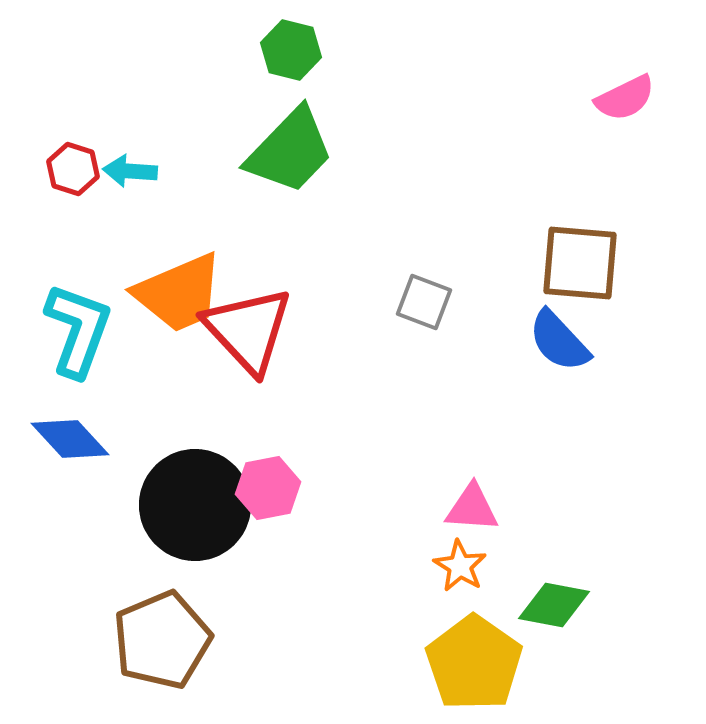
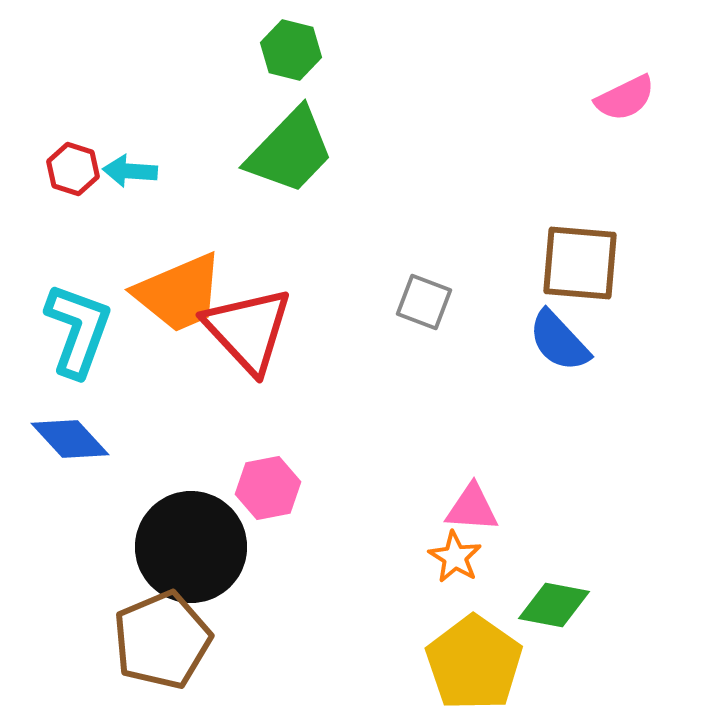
black circle: moved 4 px left, 42 px down
orange star: moved 5 px left, 9 px up
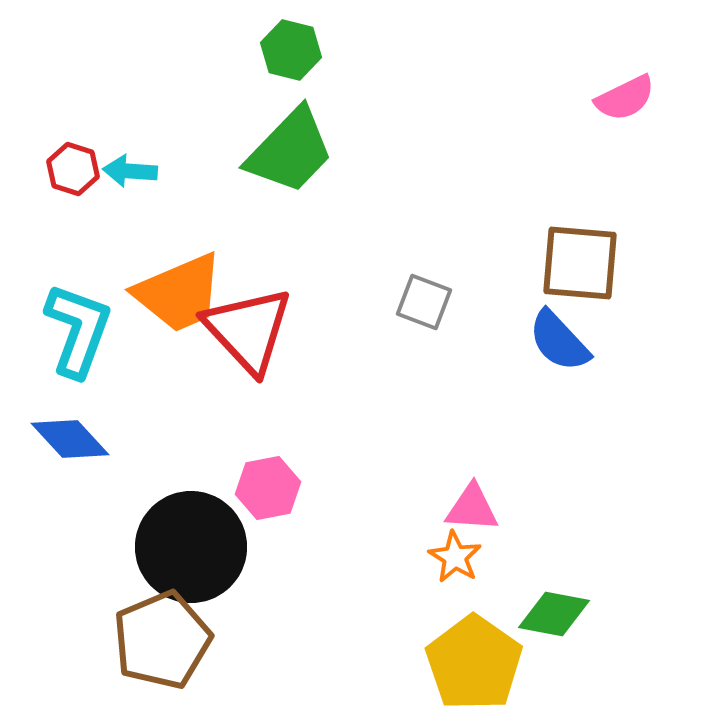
green diamond: moved 9 px down
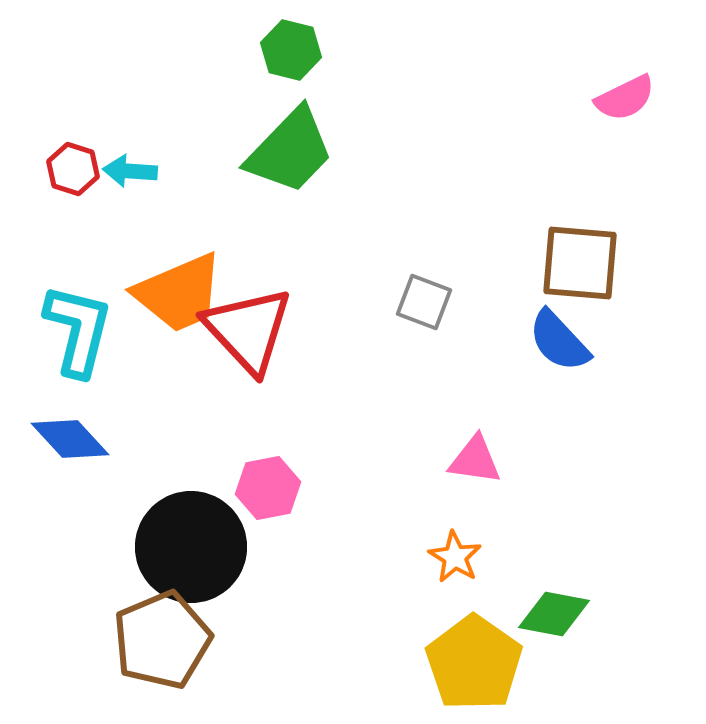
cyan L-shape: rotated 6 degrees counterclockwise
pink triangle: moved 3 px right, 48 px up; rotated 4 degrees clockwise
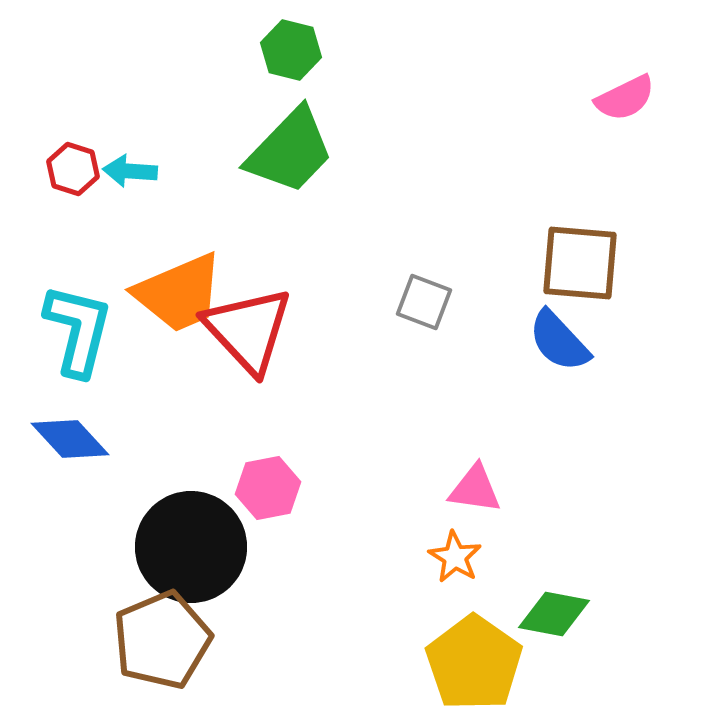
pink triangle: moved 29 px down
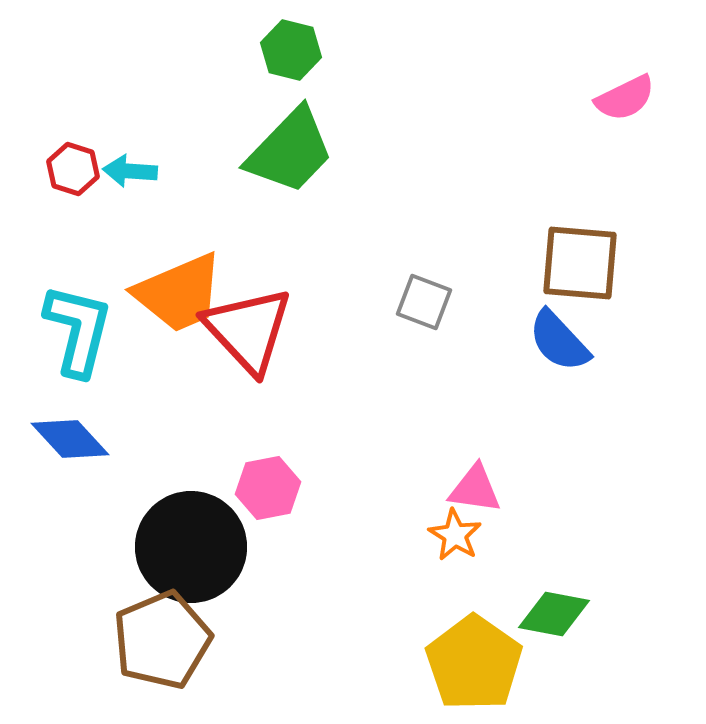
orange star: moved 22 px up
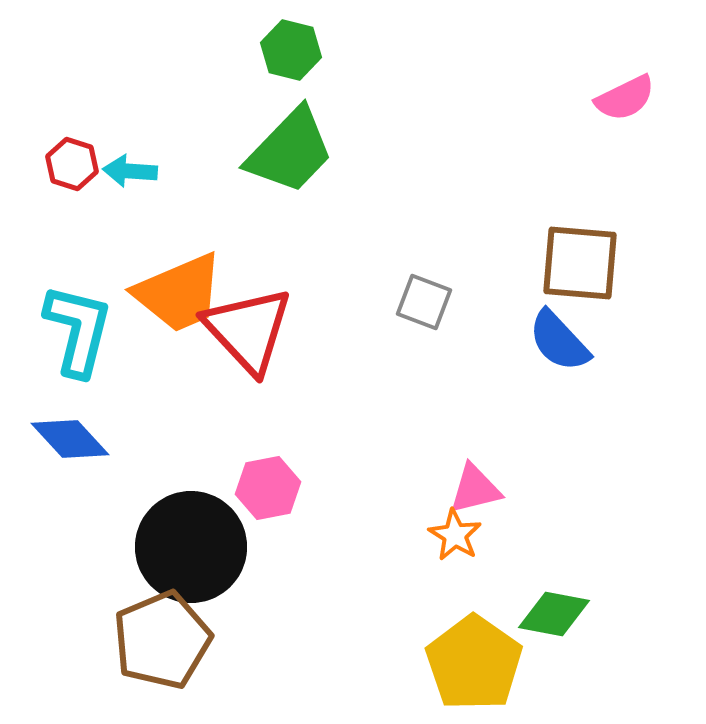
red hexagon: moved 1 px left, 5 px up
pink triangle: rotated 22 degrees counterclockwise
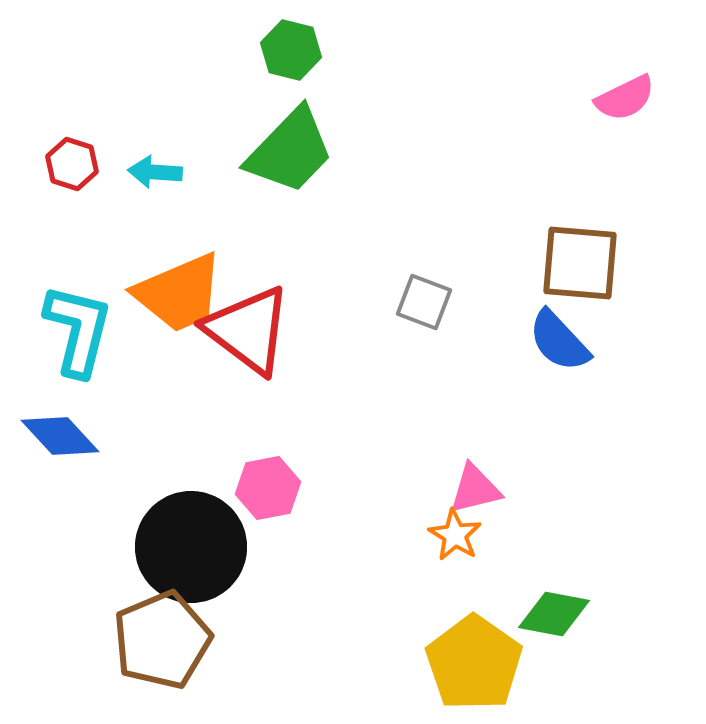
cyan arrow: moved 25 px right, 1 px down
red triangle: rotated 10 degrees counterclockwise
blue diamond: moved 10 px left, 3 px up
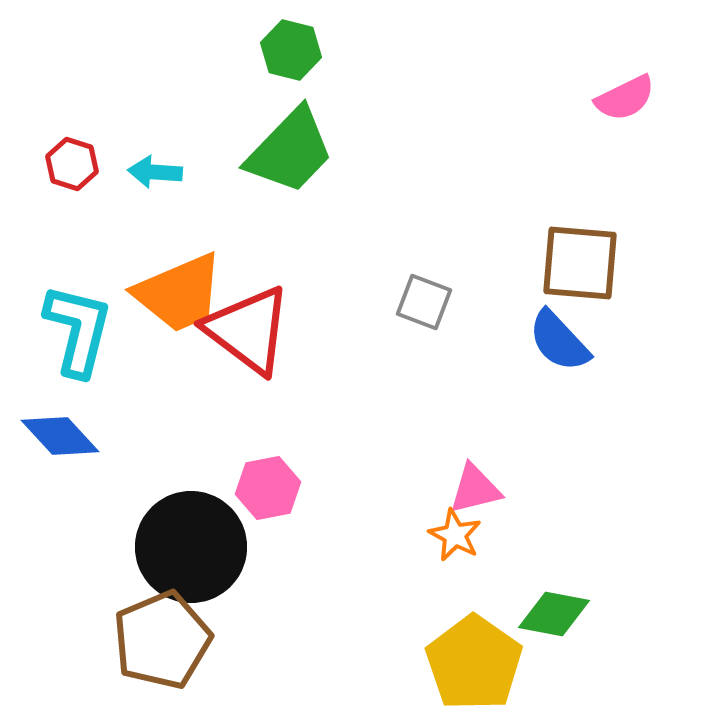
orange star: rotated 4 degrees counterclockwise
